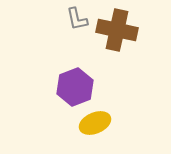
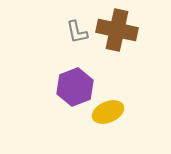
gray L-shape: moved 13 px down
yellow ellipse: moved 13 px right, 11 px up
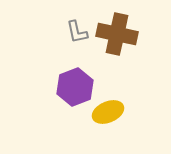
brown cross: moved 4 px down
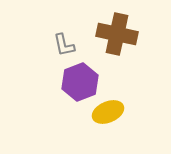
gray L-shape: moved 13 px left, 13 px down
purple hexagon: moved 5 px right, 5 px up
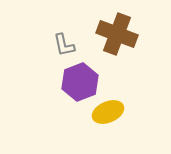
brown cross: rotated 9 degrees clockwise
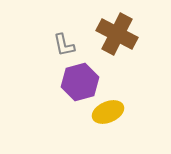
brown cross: rotated 6 degrees clockwise
purple hexagon: rotated 6 degrees clockwise
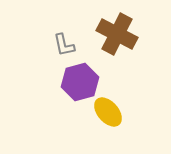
yellow ellipse: rotated 72 degrees clockwise
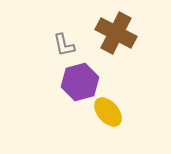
brown cross: moved 1 px left, 1 px up
